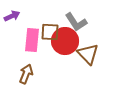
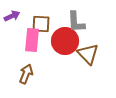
gray L-shape: rotated 30 degrees clockwise
brown square: moved 9 px left, 8 px up
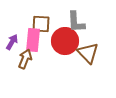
purple arrow: moved 26 px down; rotated 35 degrees counterclockwise
pink rectangle: moved 1 px right
brown triangle: moved 1 px up
brown arrow: moved 1 px left, 15 px up
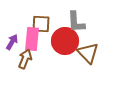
pink rectangle: moved 1 px left, 1 px up
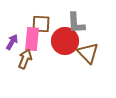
gray L-shape: moved 1 px down
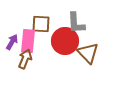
pink rectangle: moved 4 px left, 2 px down
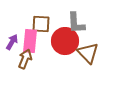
pink rectangle: moved 2 px right
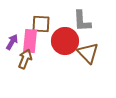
gray L-shape: moved 6 px right, 2 px up
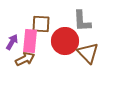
brown arrow: rotated 42 degrees clockwise
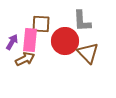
pink rectangle: moved 1 px up
